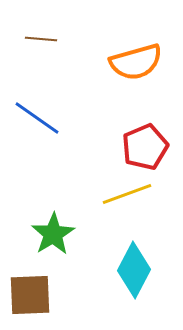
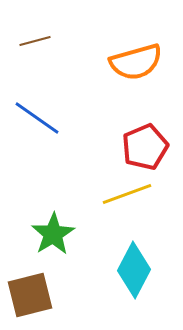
brown line: moved 6 px left, 2 px down; rotated 20 degrees counterclockwise
brown square: rotated 12 degrees counterclockwise
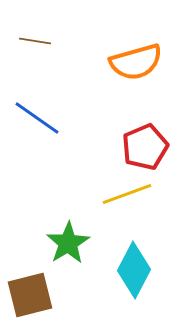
brown line: rotated 24 degrees clockwise
green star: moved 15 px right, 9 px down
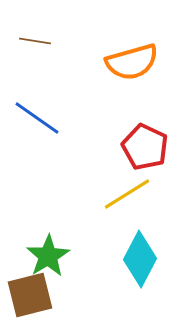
orange semicircle: moved 4 px left
red pentagon: rotated 24 degrees counterclockwise
yellow line: rotated 12 degrees counterclockwise
green star: moved 20 px left, 13 px down
cyan diamond: moved 6 px right, 11 px up
